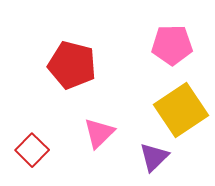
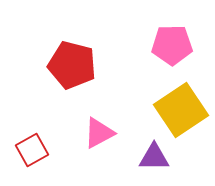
pink triangle: rotated 16 degrees clockwise
red square: rotated 16 degrees clockwise
purple triangle: rotated 44 degrees clockwise
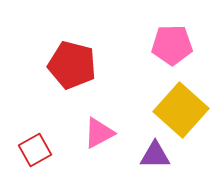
yellow square: rotated 14 degrees counterclockwise
red square: moved 3 px right
purple triangle: moved 1 px right, 2 px up
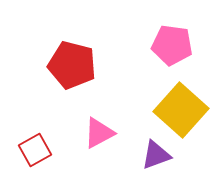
pink pentagon: rotated 9 degrees clockwise
purple triangle: moved 1 px right; rotated 20 degrees counterclockwise
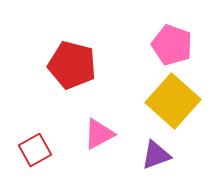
pink pentagon: rotated 12 degrees clockwise
yellow square: moved 8 px left, 9 px up
pink triangle: moved 1 px down
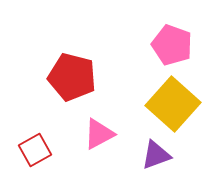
red pentagon: moved 12 px down
yellow square: moved 3 px down
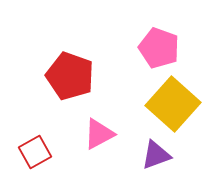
pink pentagon: moved 13 px left, 3 px down
red pentagon: moved 2 px left, 1 px up; rotated 6 degrees clockwise
red square: moved 2 px down
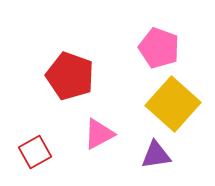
purple triangle: rotated 12 degrees clockwise
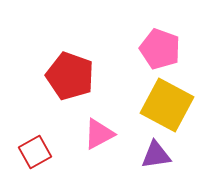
pink pentagon: moved 1 px right, 1 px down
yellow square: moved 6 px left, 1 px down; rotated 14 degrees counterclockwise
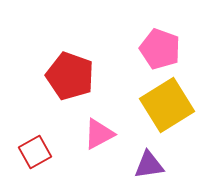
yellow square: rotated 30 degrees clockwise
purple triangle: moved 7 px left, 10 px down
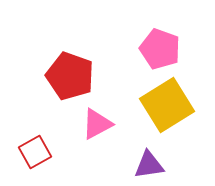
pink triangle: moved 2 px left, 10 px up
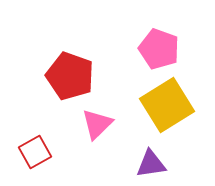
pink pentagon: moved 1 px left
pink triangle: rotated 16 degrees counterclockwise
purple triangle: moved 2 px right, 1 px up
